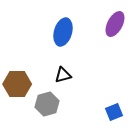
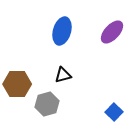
purple ellipse: moved 3 px left, 8 px down; rotated 15 degrees clockwise
blue ellipse: moved 1 px left, 1 px up
blue square: rotated 24 degrees counterclockwise
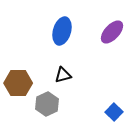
brown hexagon: moved 1 px right, 1 px up
gray hexagon: rotated 10 degrees counterclockwise
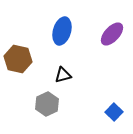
purple ellipse: moved 2 px down
brown hexagon: moved 24 px up; rotated 12 degrees clockwise
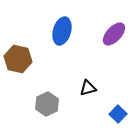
purple ellipse: moved 2 px right
black triangle: moved 25 px right, 13 px down
blue square: moved 4 px right, 2 px down
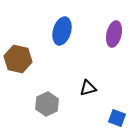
purple ellipse: rotated 30 degrees counterclockwise
blue square: moved 1 px left, 4 px down; rotated 24 degrees counterclockwise
